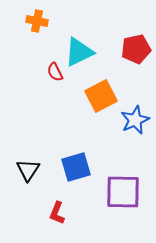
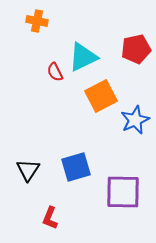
cyan triangle: moved 4 px right, 5 px down
red L-shape: moved 7 px left, 5 px down
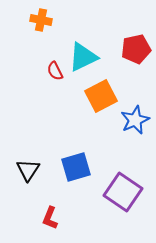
orange cross: moved 4 px right, 1 px up
red semicircle: moved 1 px up
purple square: rotated 33 degrees clockwise
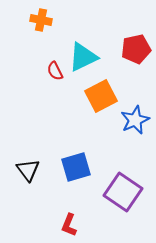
black triangle: rotated 10 degrees counterclockwise
red L-shape: moved 19 px right, 7 px down
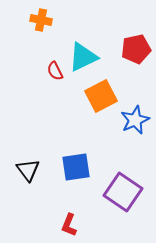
blue square: rotated 8 degrees clockwise
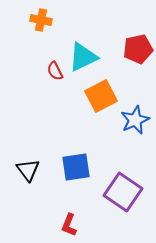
red pentagon: moved 2 px right
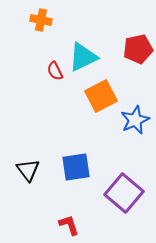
purple square: moved 1 px right, 1 px down; rotated 6 degrees clockwise
red L-shape: rotated 140 degrees clockwise
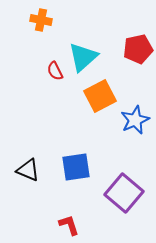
cyan triangle: rotated 16 degrees counterclockwise
orange square: moved 1 px left
black triangle: rotated 30 degrees counterclockwise
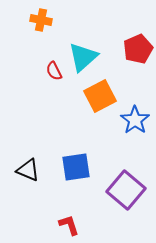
red pentagon: rotated 12 degrees counterclockwise
red semicircle: moved 1 px left
blue star: rotated 12 degrees counterclockwise
purple square: moved 2 px right, 3 px up
